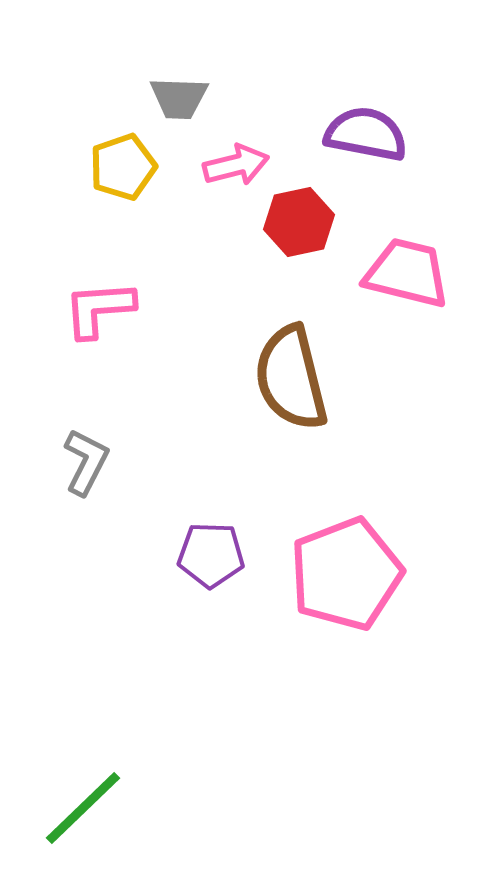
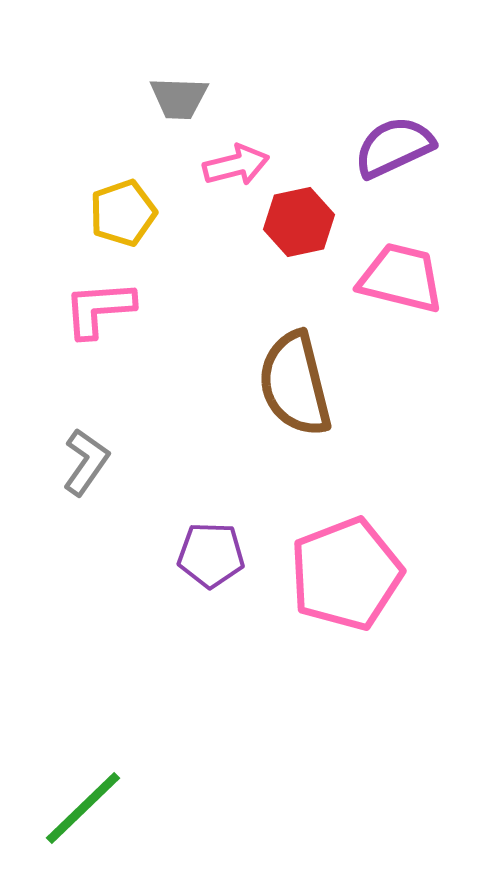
purple semicircle: moved 28 px right, 13 px down; rotated 36 degrees counterclockwise
yellow pentagon: moved 46 px down
pink trapezoid: moved 6 px left, 5 px down
brown semicircle: moved 4 px right, 6 px down
gray L-shape: rotated 8 degrees clockwise
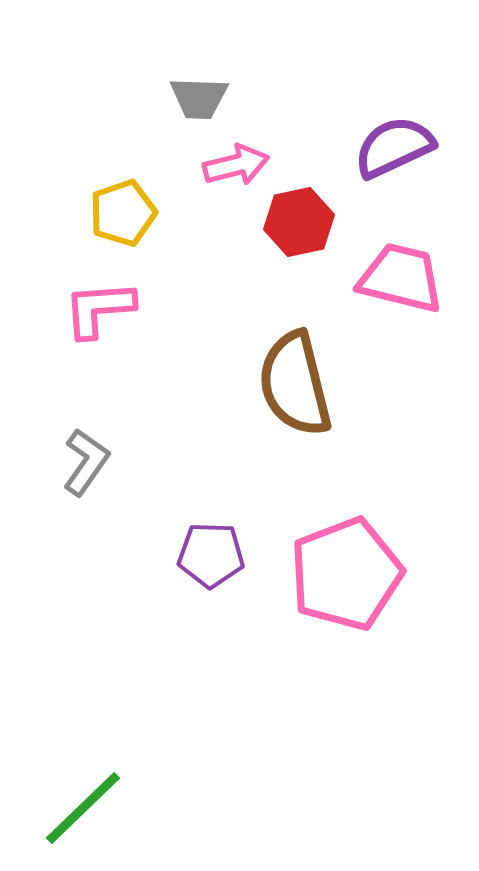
gray trapezoid: moved 20 px right
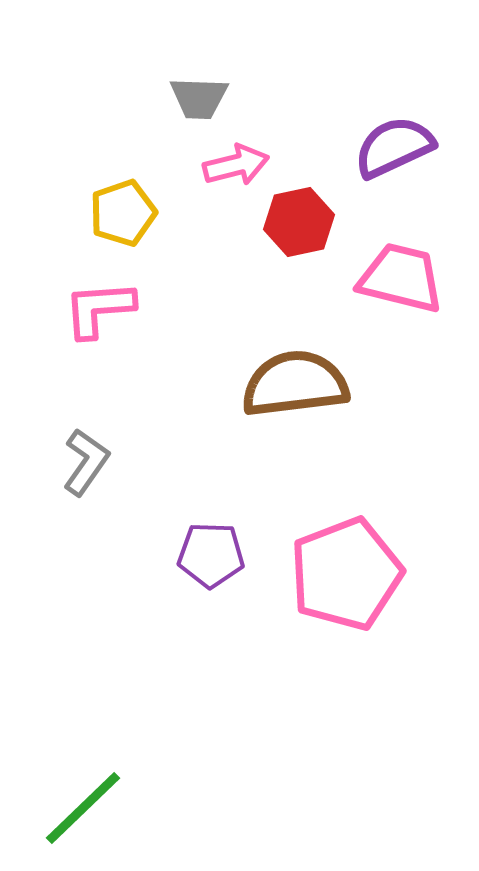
brown semicircle: rotated 97 degrees clockwise
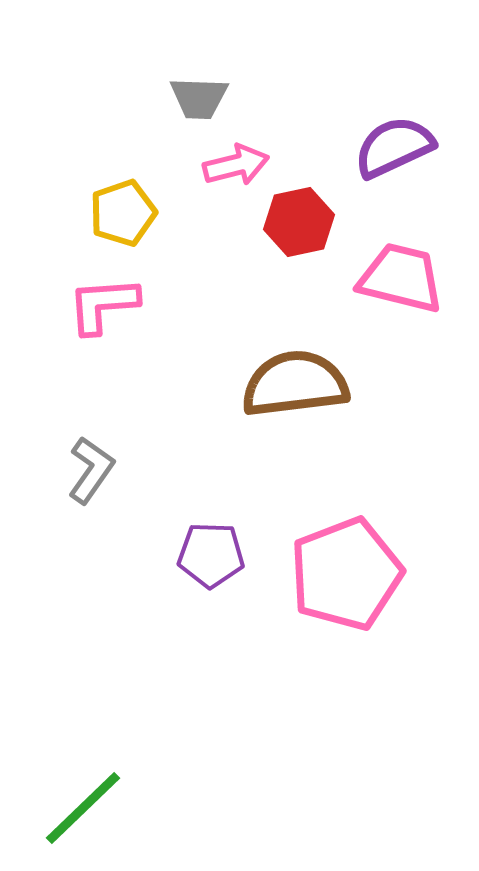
pink L-shape: moved 4 px right, 4 px up
gray L-shape: moved 5 px right, 8 px down
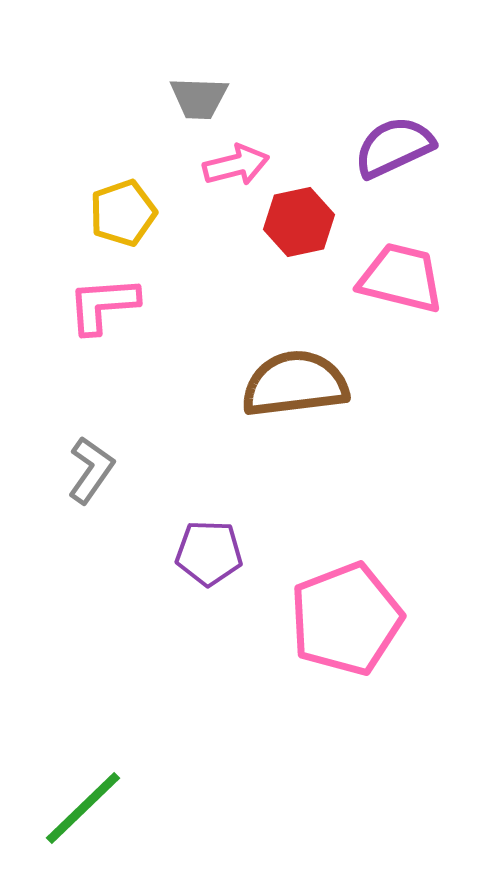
purple pentagon: moved 2 px left, 2 px up
pink pentagon: moved 45 px down
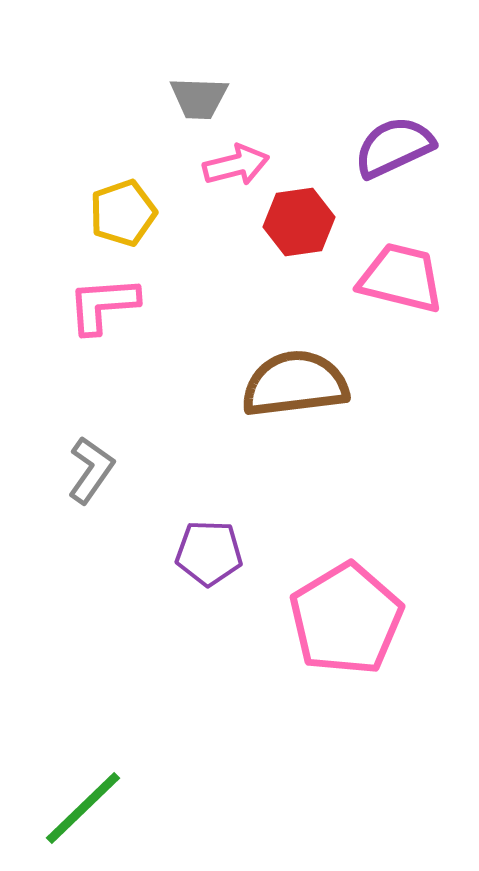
red hexagon: rotated 4 degrees clockwise
pink pentagon: rotated 10 degrees counterclockwise
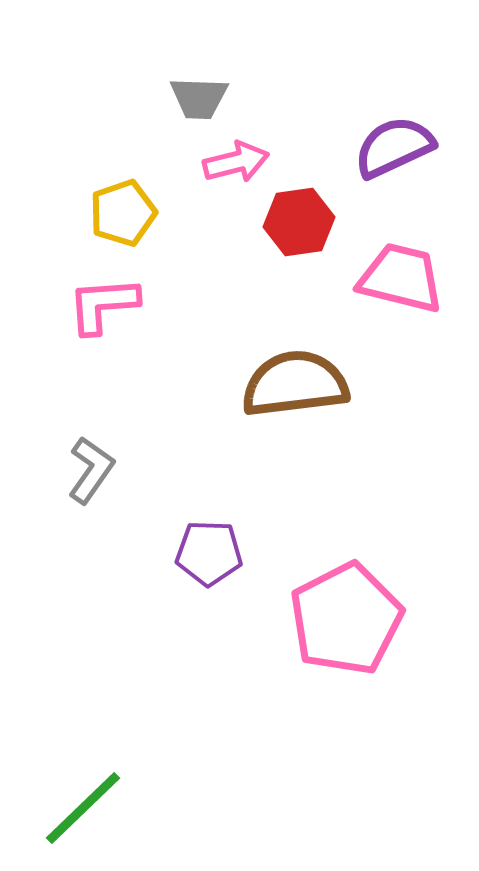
pink arrow: moved 3 px up
pink pentagon: rotated 4 degrees clockwise
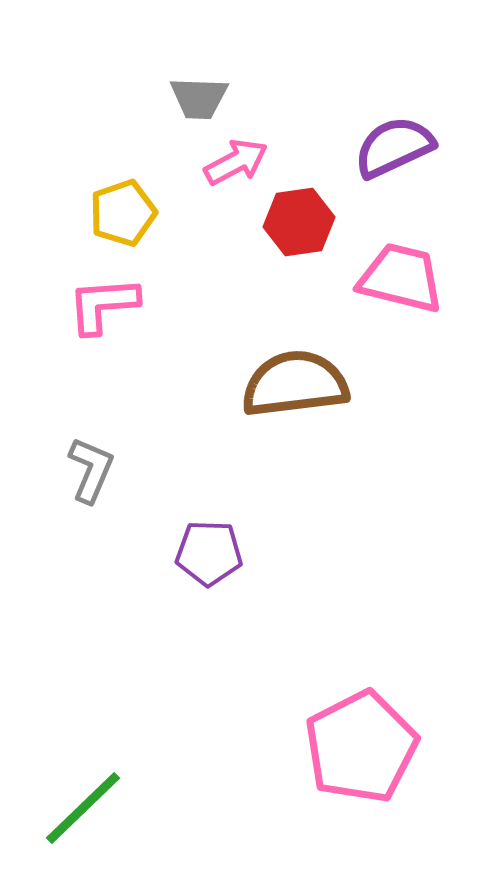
pink arrow: rotated 14 degrees counterclockwise
gray L-shape: rotated 12 degrees counterclockwise
pink pentagon: moved 15 px right, 128 px down
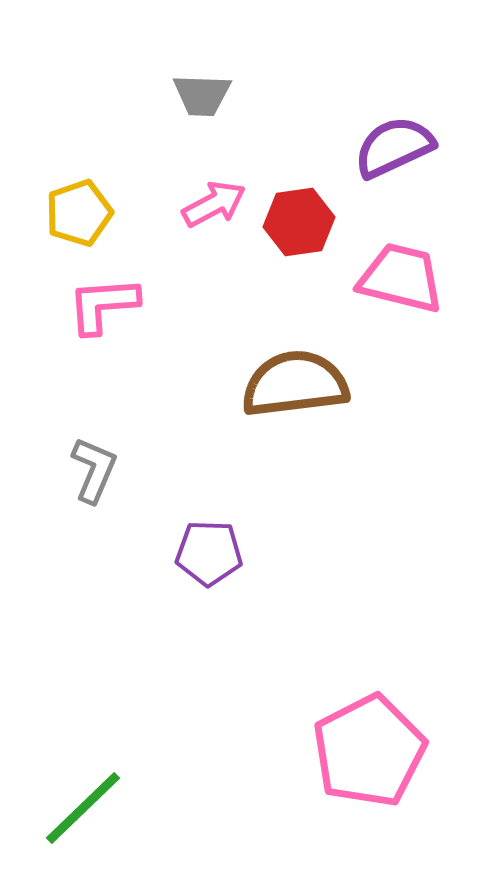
gray trapezoid: moved 3 px right, 3 px up
pink arrow: moved 22 px left, 42 px down
yellow pentagon: moved 44 px left
gray L-shape: moved 3 px right
pink pentagon: moved 8 px right, 4 px down
